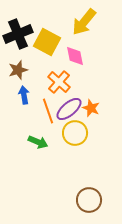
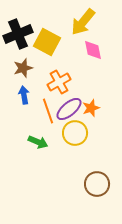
yellow arrow: moved 1 px left
pink diamond: moved 18 px right, 6 px up
brown star: moved 5 px right, 2 px up
orange cross: rotated 20 degrees clockwise
orange star: rotated 30 degrees clockwise
brown circle: moved 8 px right, 16 px up
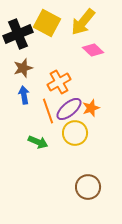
yellow square: moved 19 px up
pink diamond: rotated 35 degrees counterclockwise
brown circle: moved 9 px left, 3 px down
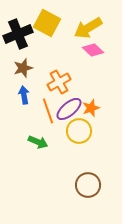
yellow arrow: moved 5 px right, 6 px down; rotated 20 degrees clockwise
yellow circle: moved 4 px right, 2 px up
brown circle: moved 2 px up
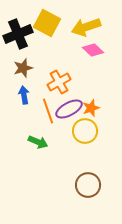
yellow arrow: moved 2 px left, 1 px up; rotated 12 degrees clockwise
purple ellipse: rotated 12 degrees clockwise
yellow circle: moved 6 px right
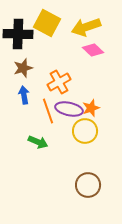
black cross: rotated 24 degrees clockwise
purple ellipse: rotated 40 degrees clockwise
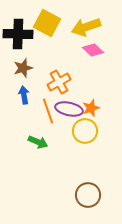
brown circle: moved 10 px down
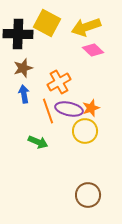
blue arrow: moved 1 px up
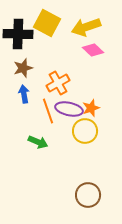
orange cross: moved 1 px left, 1 px down
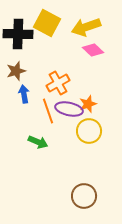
brown star: moved 7 px left, 3 px down
orange star: moved 3 px left, 4 px up
yellow circle: moved 4 px right
brown circle: moved 4 px left, 1 px down
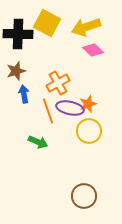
purple ellipse: moved 1 px right, 1 px up
